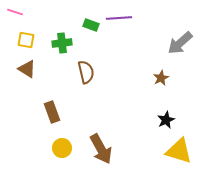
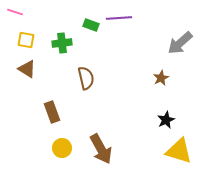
brown semicircle: moved 6 px down
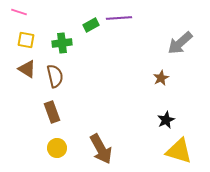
pink line: moved 4 px right
green rectangle: rotated 49 degrees counterclockwise
brown semicircle: moved 31 px left, 2 px up
yellow circle: moved 5 px left
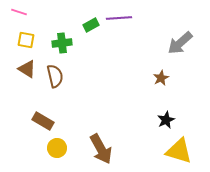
brown rectangle: moved 9 px left, 9 px down; rotated 40 degrees counterclockwise
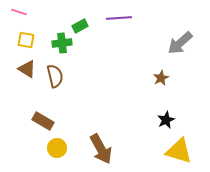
green rectangle: moved 11 px left, 1 px down
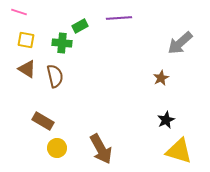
green cross: rotated 12 degrees clockwise
